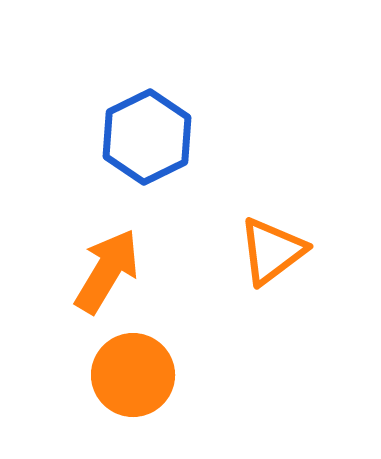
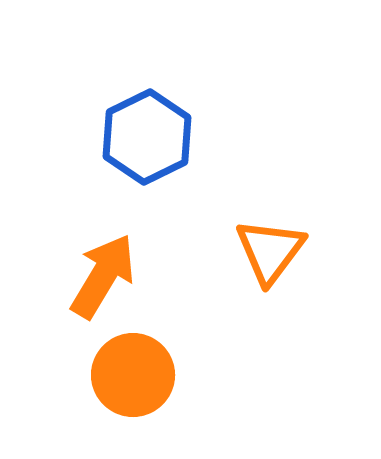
orange triangle: moved 2 px left; rotated 16 degrees counterclockwise
orange arrow: moved 4 px left, 5 px down
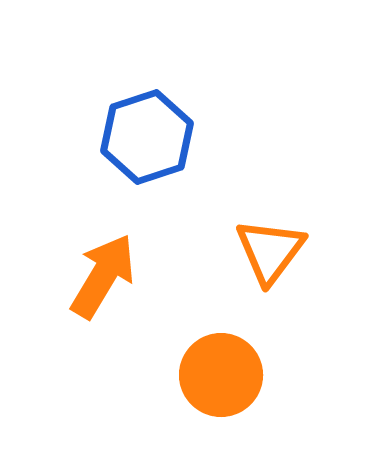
blue hexagon: rotated 8 degrees clockwise
orange circle: moved 88 px right
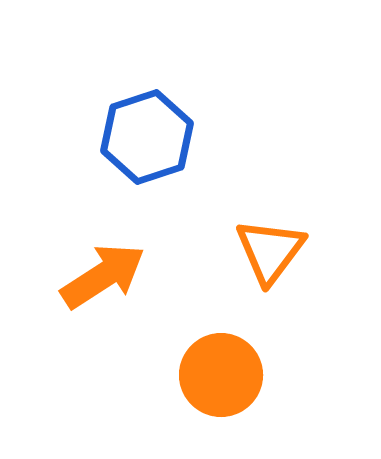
orange arrow: rotated 26 degrees clockwise
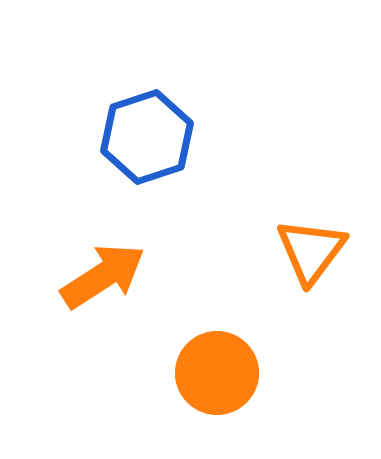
orange triangle: moved 41 px right
orange circle: moved 4 px left, 2 px up
